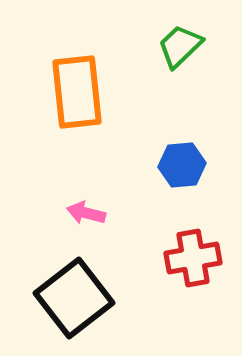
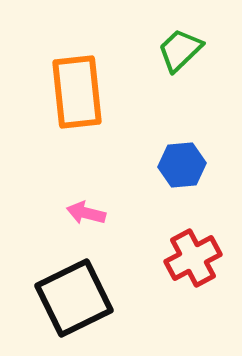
green trapezoid: moved 4 px down
red cross: rotated 18 degrees counterclockwise
black square: rotated 12 degrees clockwise
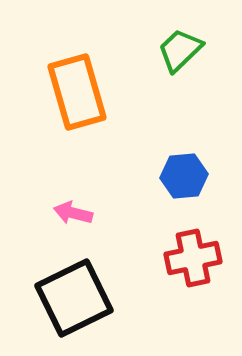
orange rectangle: rotated 10 degrees counterclockwise
blue hexagon: moved 2 px right, 11 px down
pink arrow: moved 13 px left
red cross: rotated 16 degrees clockwise
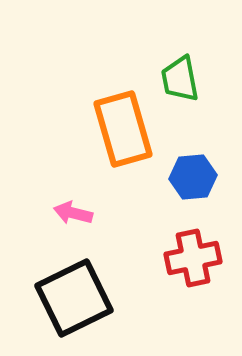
green trapezoid: moved 29 px down; rotated 57 degrees counterclockwise
orange rectangle: moved 46 px right, 37 px down
blue hexagon: moved 9 px right, 1 px down
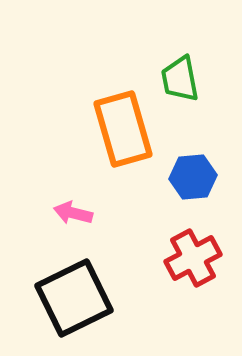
red cross: rotated 16 degrees counterclockwise
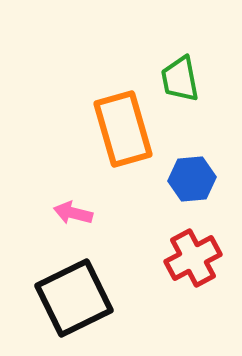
blue hexagon: moved 1 px left, 2 px down
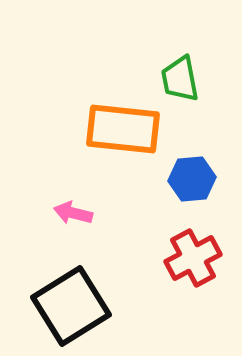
orange rectangle: rotated 68 degrees counterclockwise
black square: moved 3 px left, 8 px down; rotated 6 degrees counterclockwise
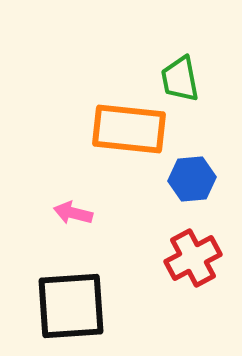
orange rectangle: moved 6 px right
black square: rotated 28 degrees clockwise
